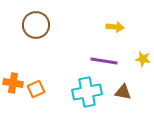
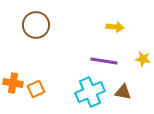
cyan cross: moved 3 px right; rotated 12 degrees counterclockwise
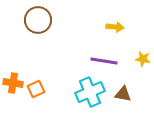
brown circle: moved 2 px right, 5 px up
brown triangle: moved 2 px down
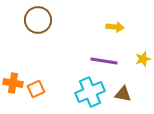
yellow star: rotated 28 degrees counterclockwise
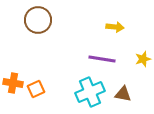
purple line: moved 2 px left, 2 px up
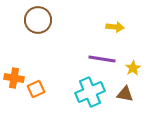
yellow star: moved 10 px left, 9 px down; rotated 14 degrees counterclockwise
orange cross: moved 1 px right, 5 px up
brown triangle: moved 2 px right
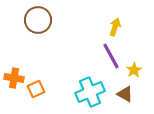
yellow arrow: rotated 78 degrees counterclockwise
purple line: moved 9 px right, 3 px up; rotated 52 degrees clockwise
yellow star: moved 1 px right, 2 px down
brown triangle: rotated 18 degrees clockwise
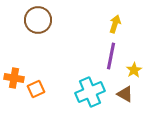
yellow arrow: moved 3 px up
purple line: rotated 40 degrees clockwise
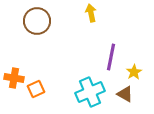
brown circle: moved 1 px left, 1 px down
yellow arrow: moved 24 px left, 11 px up; rotated 30 degrees counterclockwise
purple line: moved 1 px down
yellow star: moved 2 px down
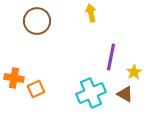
cyan cross: moved 1 px right, 1 px down
